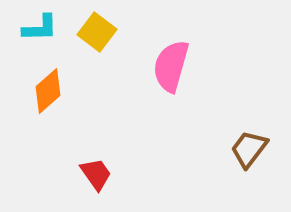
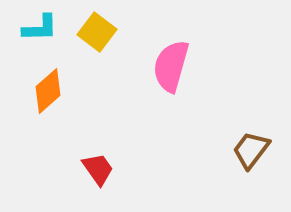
brown trapezoid: moved 2 px right, 1 px down
red trapezoid: moved 2 px right, 5 px up
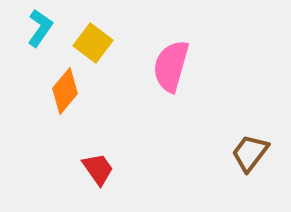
cyan L-shape: rotated 54 degrees counterclockwise
yellow square: moved 4 px left, 11 px down
orange diamond: moved 17 px right; rotated 9 degrees counterclockwise
brown trapezoid: moved 1 px left, 3 px down
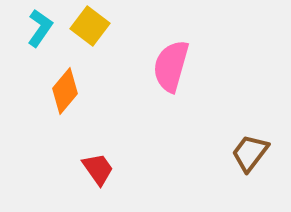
yellow square: moved 3 px left, 17 px up
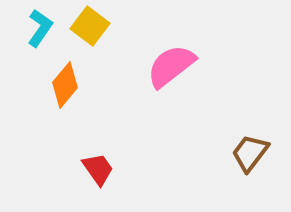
pink semicircle: rotated 36 degrees clockwise
orange diamond: moved 6 px up
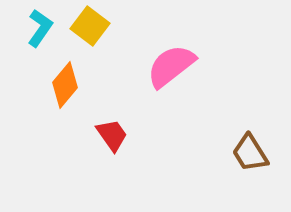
brown trapezoid: rotated 69 degrees counterclockwise
red trapezoid: moved 14 px right, 34 px up
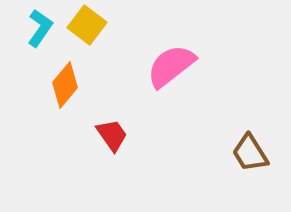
yellow square: moved 3 px left, 1 px up
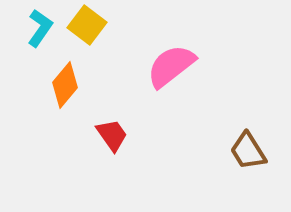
brown trapezoid: moved 2 px left, 2 px up
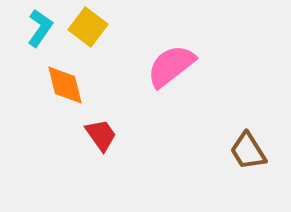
yellow square: moved 1 px right, 2 px down
orange diamond: rotated 54 degrees counterclockwise
red trapezoid: moved 11 px left
